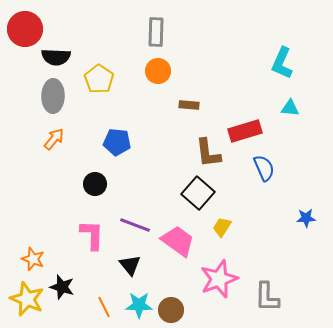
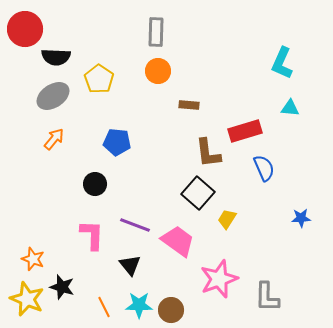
gray ellipse: rotated 56 degrees clockwise
blue star: moved 5 px left
yellow trapezoid: moved 5 px right, 8 px up
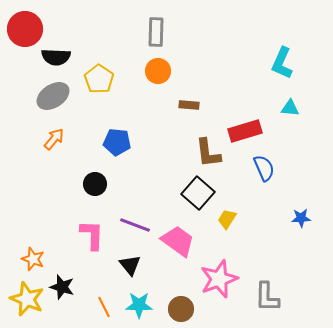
brown circle: moved 10 px right, 1 px up
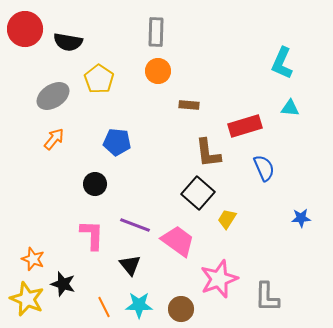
black semicircle: moved 12 px right, 15 px up; rotated 8 degrees clockwise
red rectangle: moved 5 px up
black star: moved 1 px right, 3 px up
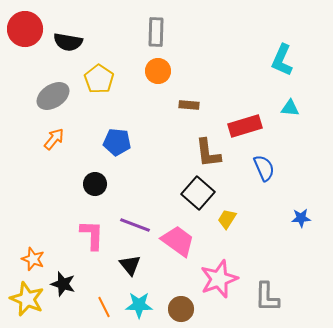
cyan L-shape: moved 3 px up
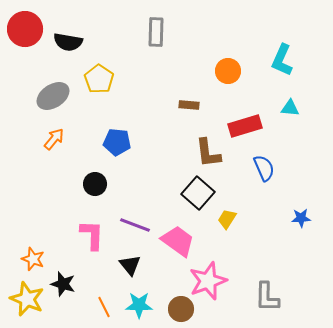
orange circle: moved 70 px right
pink star: moved 11 px left, 2 px down
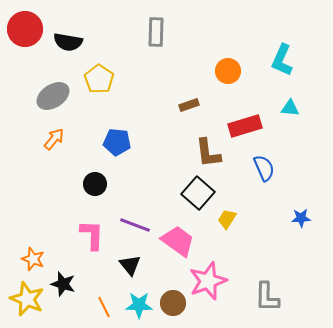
brown rectangle: rotated 24 degrees counterclockwise
brown circle: moved 8 px left, 6 px up
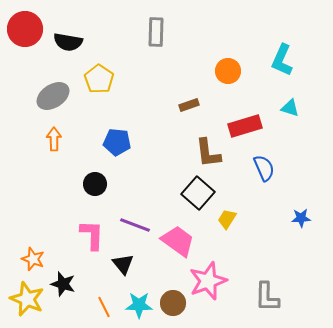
cyan triangle: rotated 12 degrees clockwise
orange arrow: rotated 40 degrees counterclockwise
black triangle: moved 7 px left, 1 px up
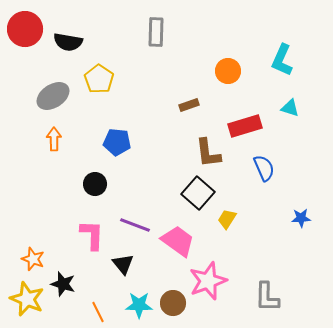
orange line: moved 6 px left, 5 px down
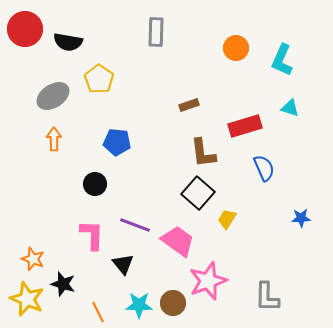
orange circle: moved 8 px right, 23 px up
brown L-shape: moved 5 px left
